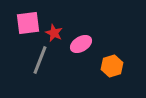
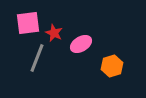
gray line: moved 3 px left, 2 px up
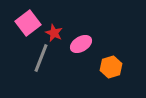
pink square: rotated 30 degrees counterclockwise
gray line: moved 4 px right
orange hexagon: moved 1 px left, 1 px down
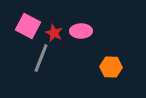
pink square: moved 3 px down; rotated 25 degrees counterclockwise
pink ellipse: moved 13 px up; rotated 30 degrees clockwise
orange hexagon: rotated 20 degrees clockwise
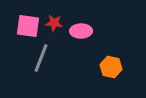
pink square: rotated 20 degrees counterclockwise
red star: moved 10 px up; rotated 18 degrees counterclockwise
orange hexagon: rotated 10 degrees clockwise
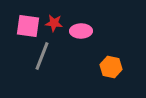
gray line: moved 1 px right, 2 px up
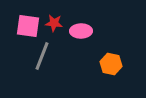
orange hexagon: moved 3 px up
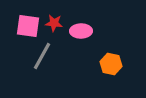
gray line: rotated 8 degrees clockwise
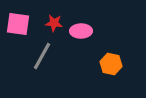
pink square: moved 10 px left, 2 px up
